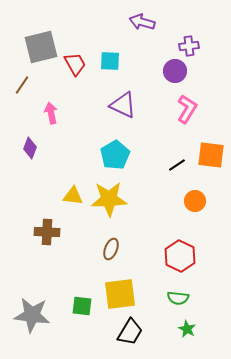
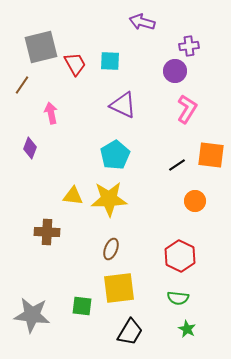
yellow square: moved 1 px left, 6 px up
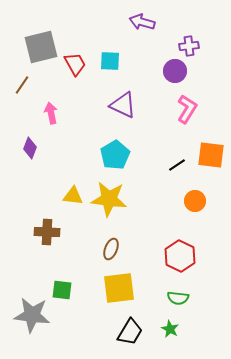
yellow star: rotated 9 degrees clockwise
green square: moved 20 px left, 16 px up
green star: moved 17 px left
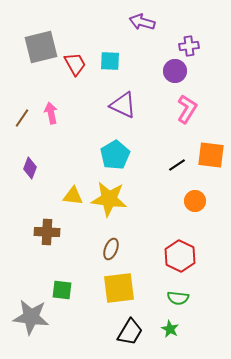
brown line: moved 33 px down
purple diamond: moved 20 px down
gray star: moved 1 px left, 2 px down
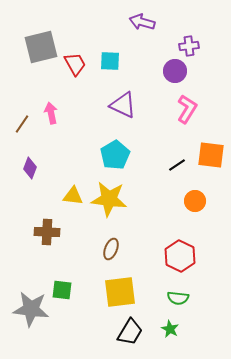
brown line: moved 6 px down
yellow square: moved 1 px right, 4 px down
gray star: moved 8 px up
